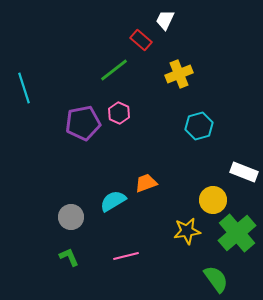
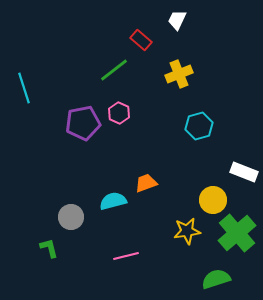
white trapezoid: moved 12 px right
cyan semicircle: rotated 16 degrees clockwise
green L-shape: moved 20 px left, 9 px up; rotated 10 degrees clockwise
green semicircle: rotated 72 degrees counterclockwise
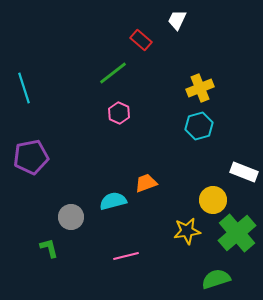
green line: moved 1 px left, 3 px down
yellow cross: moved 21 px right, 14 px down
purple pentagon: moved 52 px left, 34 px down
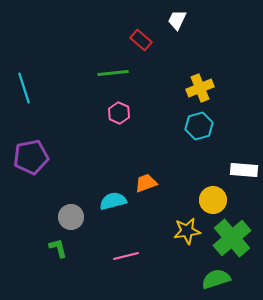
green line: rotated 32 degrees clockwise
white rectangle: moved 2 px up; rotated 16 degrees counterclockwise
green cross: moved 5 px left, 5 px down
green L-shape: moved 9 px right
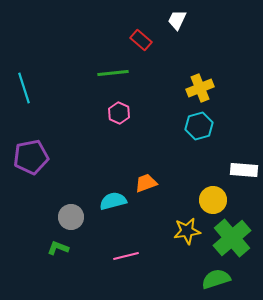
green L-shape: rotated 55 degrees counterclockwise
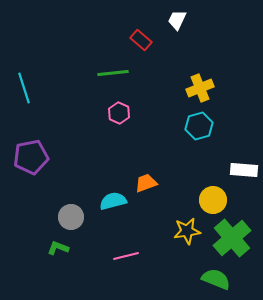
green semicircle: rotated 40 degrees clockwise
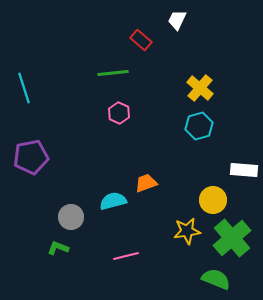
yellow cross: rotated 28 degrees counterclockwise
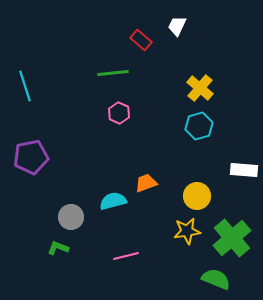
white trapezoid: moved 6 px down
cyan line: moved 1 px right, 2 px up
yellow circle: moved 16 px left, 4 px up
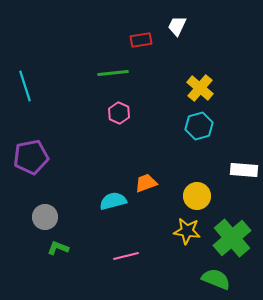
red rectangle: rotated 50 degrees counterclockwise
gray circle: moved 26 px left
yellow star: rotated 16 degrees clockwise
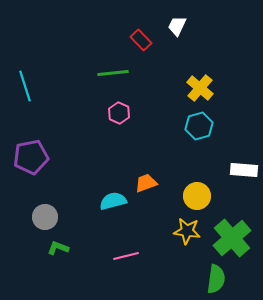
red rectangle: rotated 55 degrees clockwise
green semicircle: rotated 76 degrees clockwise
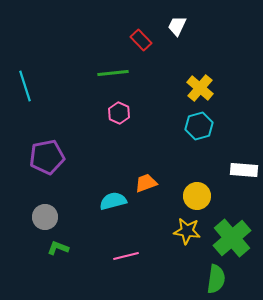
purple pentagon: moved 16 px right
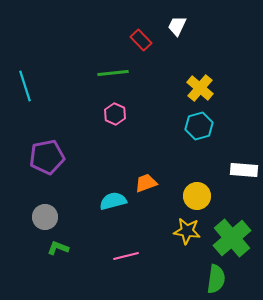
pink hexagon: moved 4 px left, 1 px down
